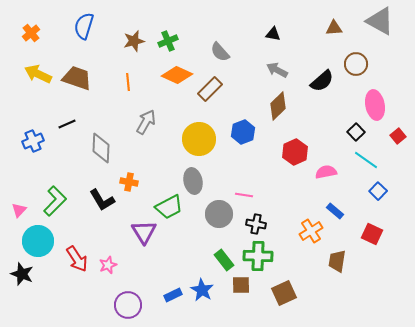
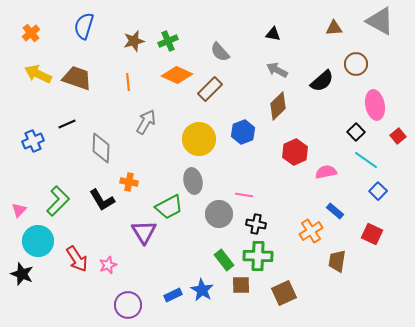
green L-shape at (55, 201): moved 3 px right
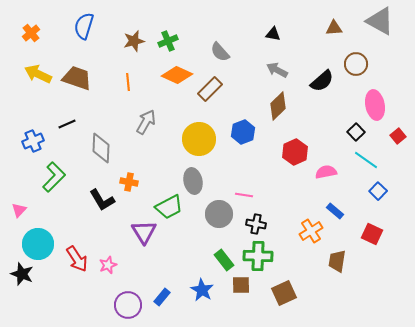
green L-shape at (58, 201): moved 4 px left, 24 px up
cyan circle at (38, 241): moved 3 px down
blue rectangle at (173, 295): moved 11 px left, 2 px down; rotated 24 degrees counterclockwise
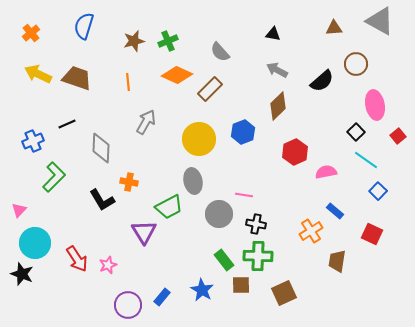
cyan circle at (38, 244): moved 3 px left, 1 px up
